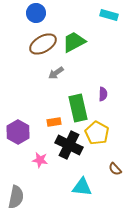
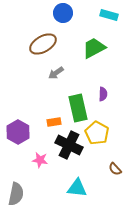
blue circle: moved 27 px right
green trapezoid: moved 20 px right, 6 px down
cyan triangle: moved 5 px left, 1 px down
gray semicircle: moved 3 px up
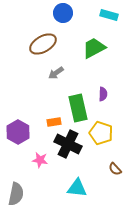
yellow pentagon: moved 4 px right; rotated 10 degrees counterclockwise
black cross: moved 1 px left, 1 px up
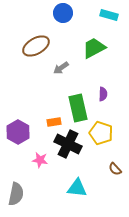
brown ellipse: moved 7 px left, 2 px down
gray arrow: moved 5 px right, 5 px up
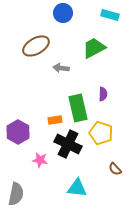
cyan rectangle: moved 1 px right
gray arrow: rotated 42 degrees clockwise
orange rectangle: moved 1 px right, 2 px up
